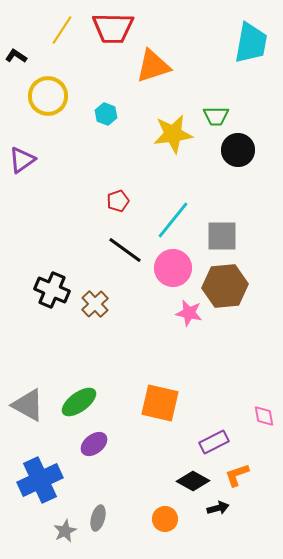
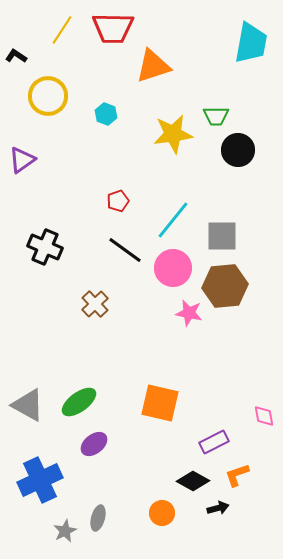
black cross: moved 7 px left, 43 px up
orange circle: moved 3 px left, 6 px up
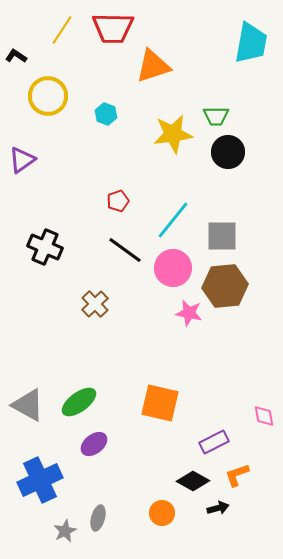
black circle: moved 10 px left, 2 px down
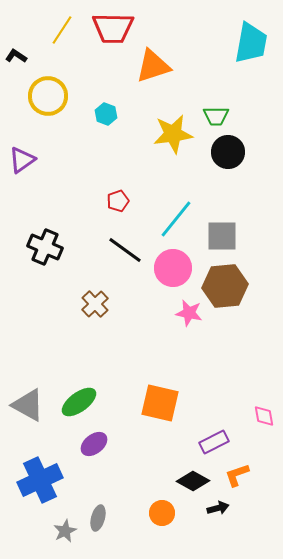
cyan line: moved 3 px right, 1 px up
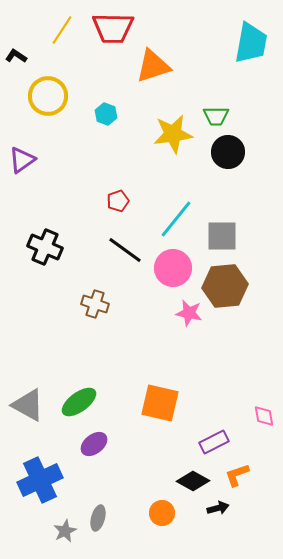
brown cross: rotated 28 degrees counterclockwise
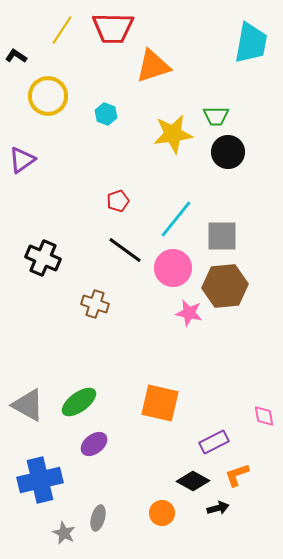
black cross: moved 2 px left, 11 px down
blue cross: rotated 12 degrees clockwise
gray star: moved 1 px left, 2 px down; rotated 20 degrees counterclockwise
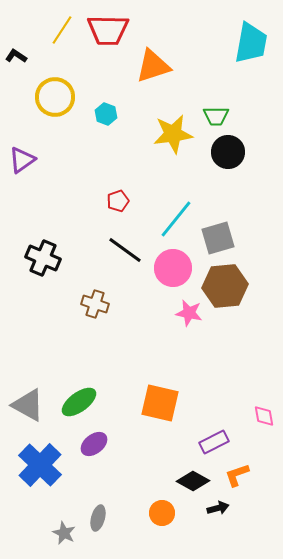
red trapezoid: moved 5 px left, 2 px down
yellow circle: moved 7 px right, 1 px down
gray square: moved 4 px left, 2 px down; rotated 16 degrees counterclockwise
blue cross: moved 15 px up; rotated 33 degrees counterclockwise
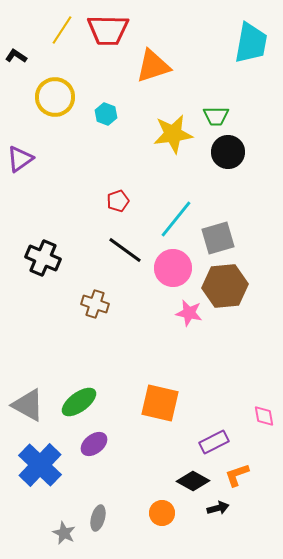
purple triangle: moved 2 px left, 1 px up
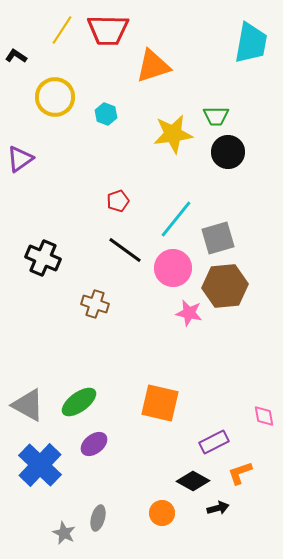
orange L-shape: moved 3 px right, 2 px up
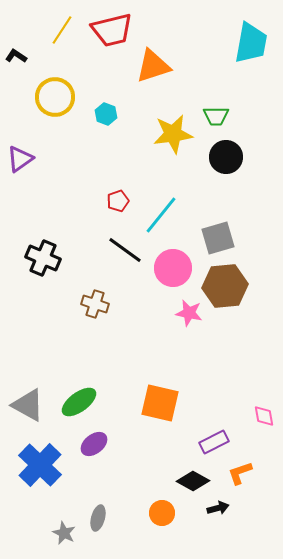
red trapezoid: moved 4 px right; rotated 15 degrees counterclockwise
black circle: moved 2 px left, 5 px down
cyan line: moved 15 px left, 4 px up
